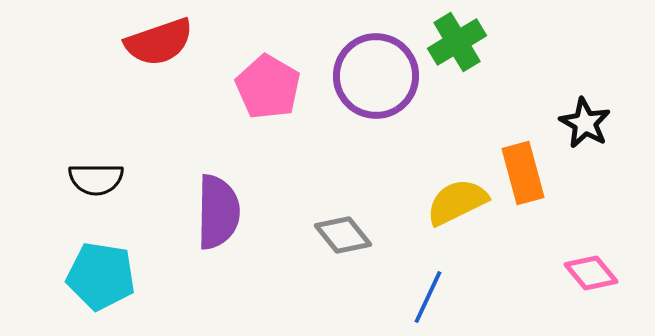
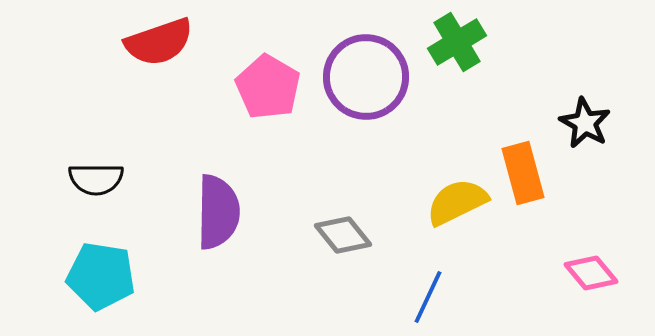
purple circle: moved 10 px left, 1 px down
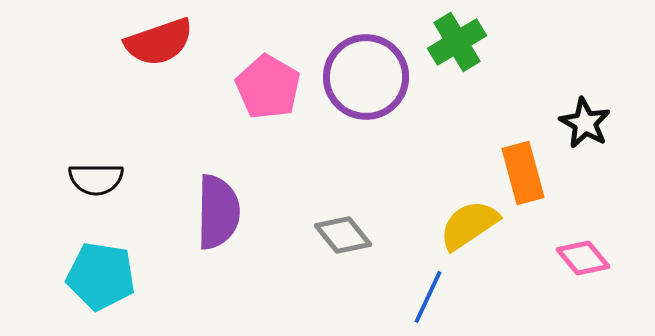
yellow semicircle: moved 12 px right, 23 px down; rotated 8 degrees counterclockwise
pink diamond: moved 8 px left, 15 px up
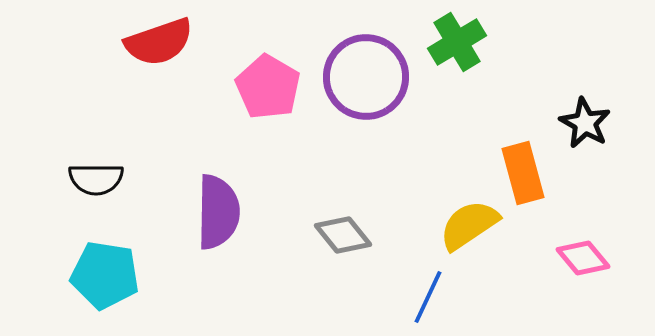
cyan pentagon: moved 4 px right, 1 px up
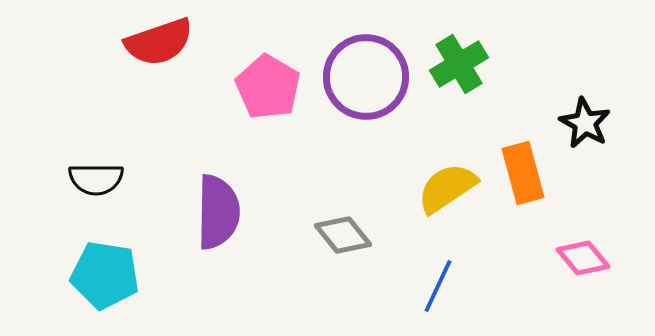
green cross: moved 2 px right, 22 px down
yellow semicircle: moved 22 px left, 37 px up
blue line: moved 10 px right, 11 px up
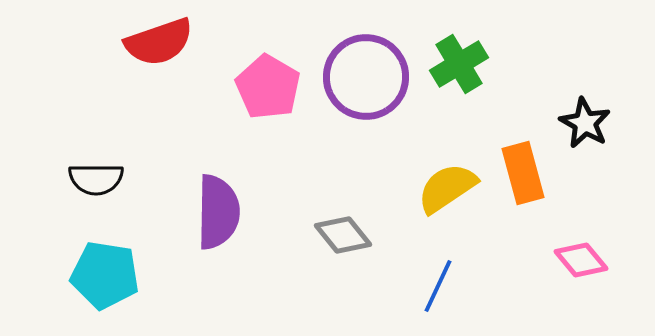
pink diamond: moved 2 px left, 2 px down
